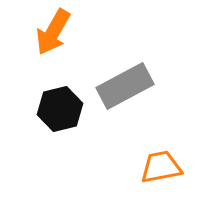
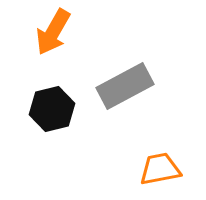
black hexagon: moved 8 px left
orange trapezoid: moved 1 px left, 2 px down
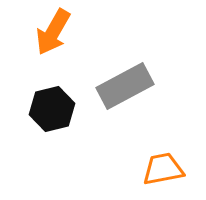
orange trapezoid: moved 3 px right
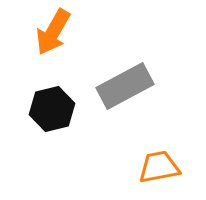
orange trapezoid: moved 4 px left, 2 px up
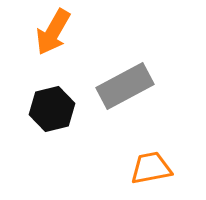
orange trapezoid: moved 8 px left, 1 px down
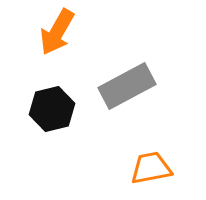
orange arrow: moved 4 px right
gray rectangle: moved 2 px right
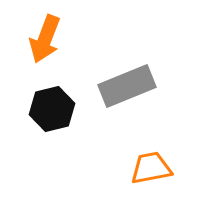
orange arrow: moved 12 px left, 7 px down; rotated 9 degrees counterclockwise
gray rectangle: rotated 6 degrees clockwise
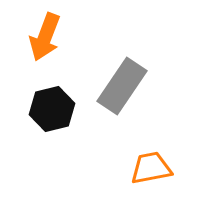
orange arrow: moved 2 px up
gray rectangle: moved 5 px left; rotated 34 degrees counterclockwise
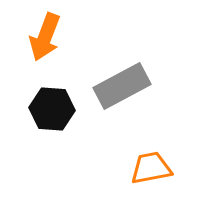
gray rectangle: rotated 28 degrees clockwise
black hexagon: rotated 18 degrees clockwise
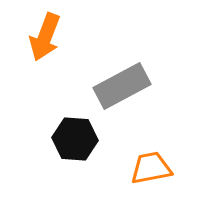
black hexagon: moved 23 px right, 30 px down
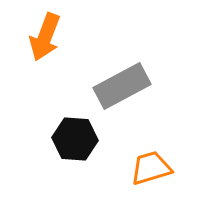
orange trapezoid: rotated 6 degrees counterclockwise
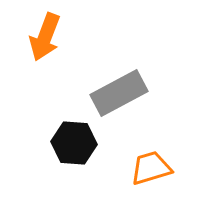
gray rectangle: moved 3 px left, 7 px down
black hexagon: moved 1 px left, 4 px down
